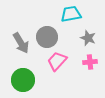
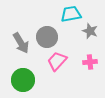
gray star: moved 2 px right, 7 px up
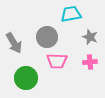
gray star: moved 6 px down
gray arrow: moved 7 px left
pink trapezoid: rotated 130 degrees counterclockwise
green circle: moved 3 px right, 2 px up
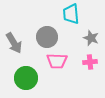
cyan trapezoid: rotated 85 degrees counterclockwise
gray star: moved 1 px right, 1 px down
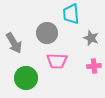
gray circle: moved 4 px up
pink cross: moved 4 px right, 4 px down
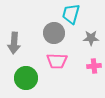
cyan trapezoid: rotated 20 degrees clockwise
gray circle: moved 7 px right
gray star: rotated 21 degrees counterclockwise
gray arrow: rotated 35 degrees clockwise
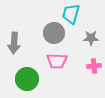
green circle: moved 1 px right, 1 px down
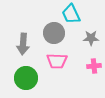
cyan trapezoid: rotated 40 degrees counterclockwise
gray arrow: moved 9 px right, 1 px down
green circle: moved 1 px left, 1 px up
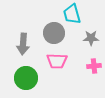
cyan trapezoid: moved 1 px right; rotated 10 degrees clockwise
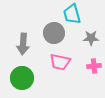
pink trapezoid: moved 3 px right, 1 px down; rotated 10 degrees clockwise
green circle: moved 4 px left
